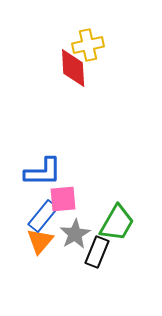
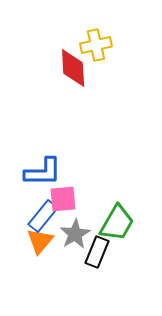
yellow cross: moved 8 px right
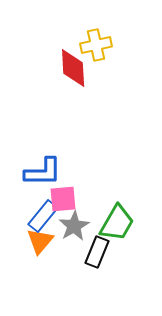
gray star: moved 1 px left, 8 px up
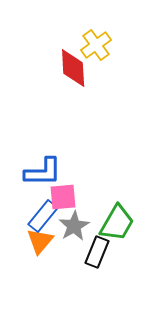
yellow cross: rotated 24 degrees counterclockwise
pink square: moved 2 px up
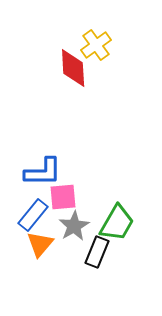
blue rectangle: moved 10 px left, 1 px up
orange triangle: moved 3 px down
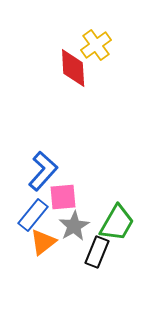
blue L-shape: moved 1 px up; rotated 48 degrees counterclockwise
orange triangle: moved 3 px right, 2 px up; rotated 12 degrees clockwise
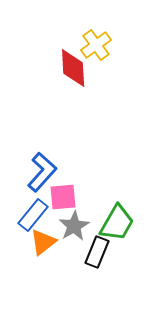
blue L-shape: moved 1 px left, 1 px down
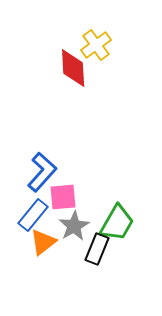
black rectangle: moved 3 px up
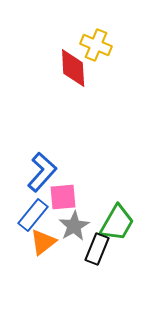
yellow cross: rotated 32 degrees counterclockwise
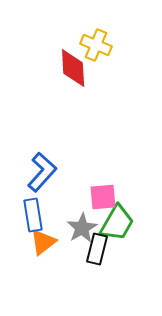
pink square: moved 40 px right
blue rectangle: rotated 48 degrees counterclockwise
gray star: moved 8 px right, 2 px down
black rectangle: rotated 8 degrees counterclockwise
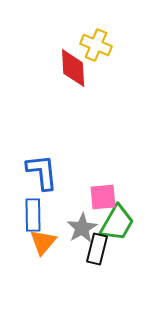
blue L-shape: rotated 48 degrees counterclockwise
blue rectangle: rotated 8 degrees clockwise
orange triangle: rotated 12 degrees counterclockwise
